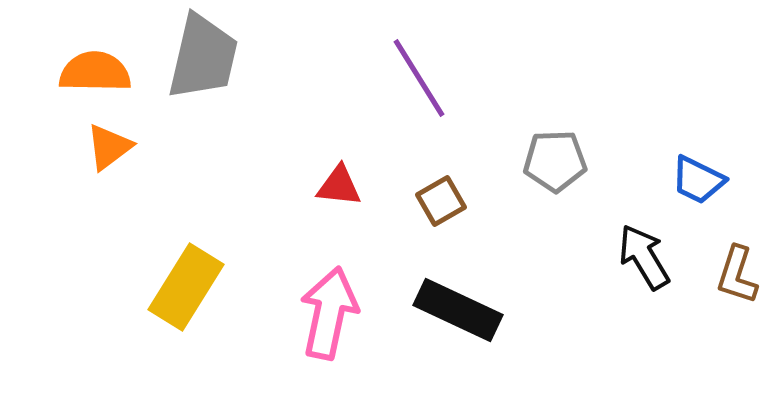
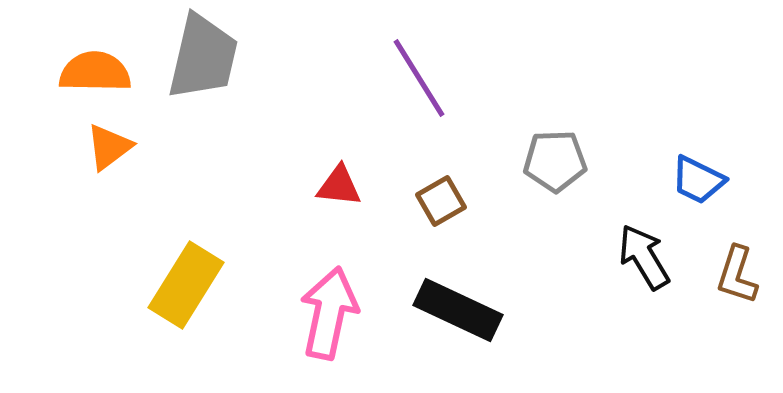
yellow rectangle: moved 2 px up
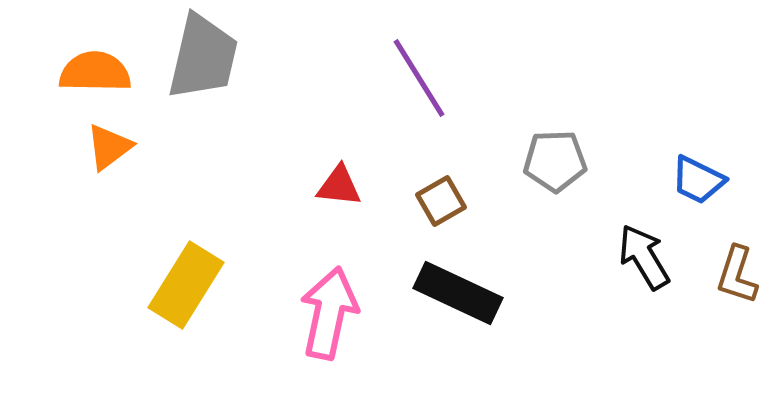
black rectangle: moved 17 px up
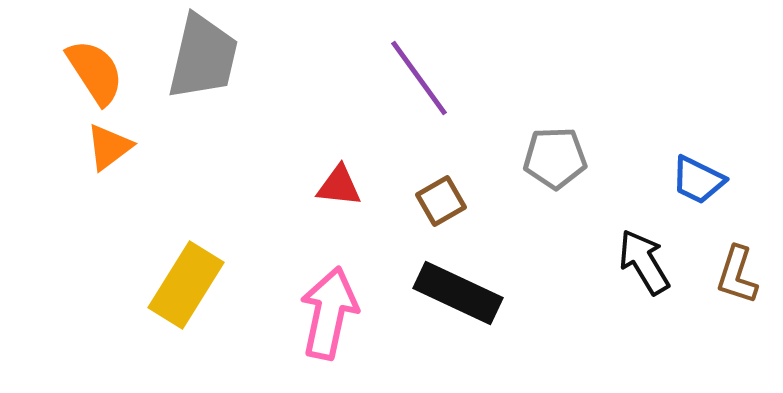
orange semicircle: rotated 56 degrees clockwise
purple line: rotated 4 degrees counterclockwise
gray pentagon: moved 3 px up
black arrow: moved 5 px down
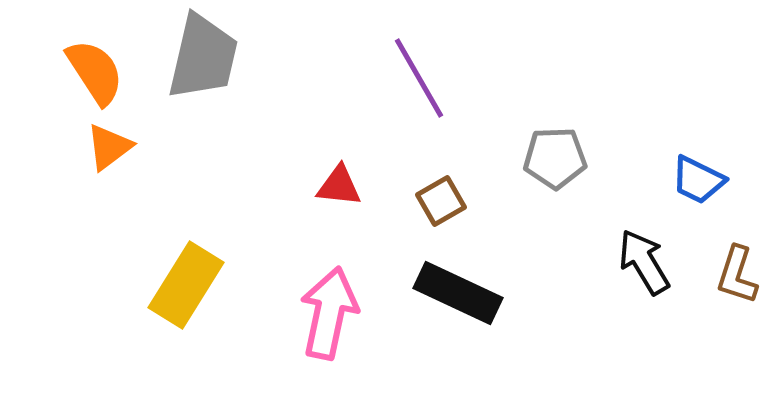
purple line: rotated 6 degrees clockwise
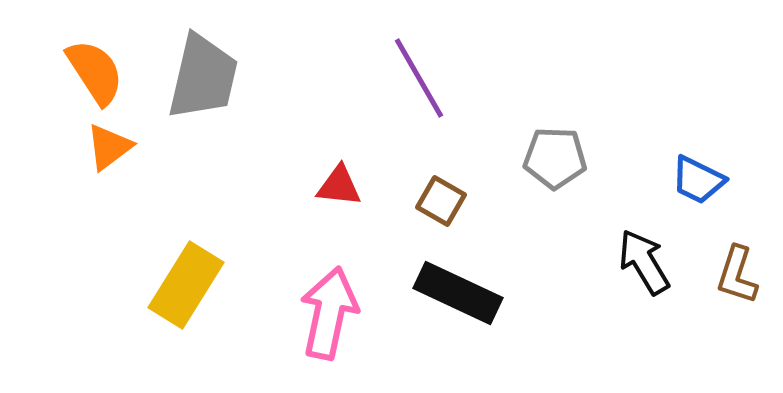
gray trapezoid: moved 20 px down
gray pentagon: rotated 4 degrees clockwise
brown square: rotated 30 degrees counterclockwise
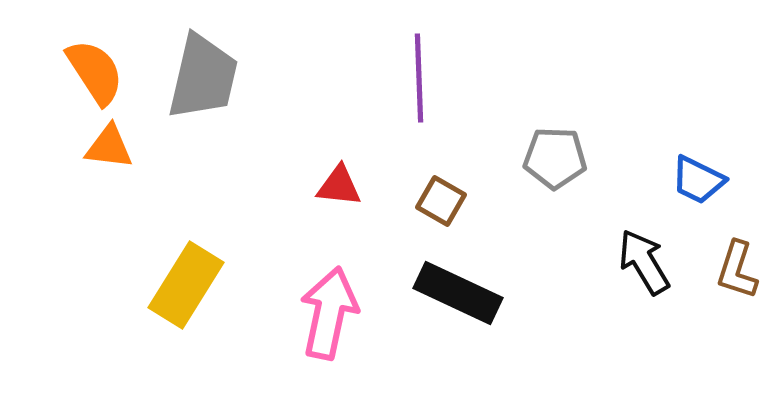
purple line: rotated 28 degrees clockwise
orange triangle: rotated 44 degrees clockwise
brown L-shape: moved 5 px up
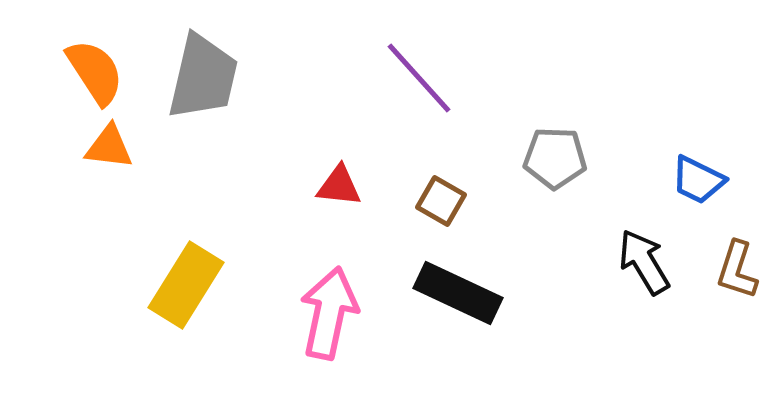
purple line: rotated 40 degrees counterclockwise
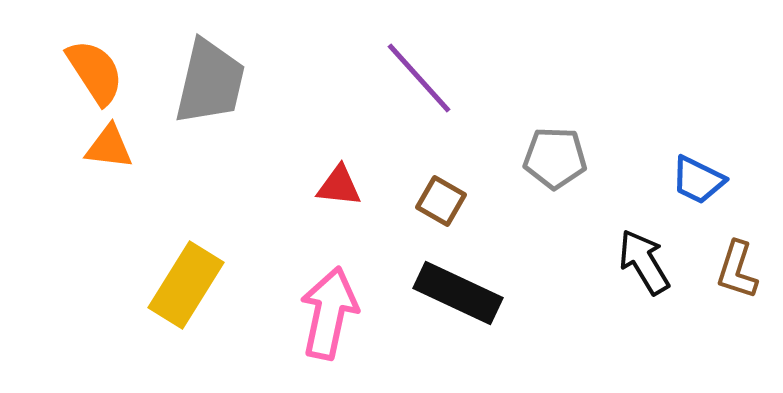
gray trapezoid: moved 7 px right, 5 px down
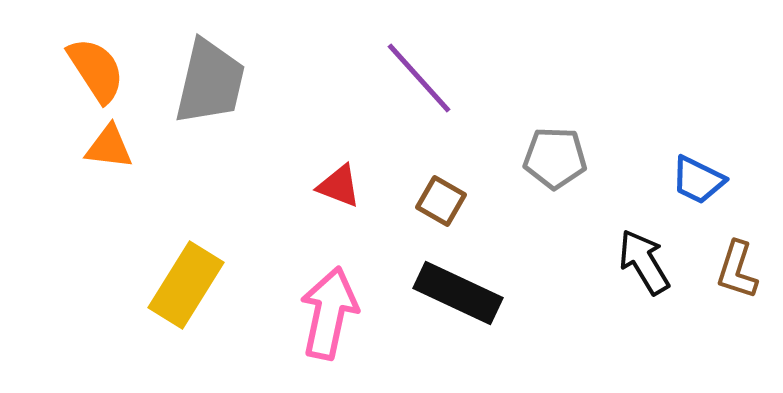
orange semicircle: moved 1 px right, 2 px up
red triangle: rotated 15 degrees clockwise
